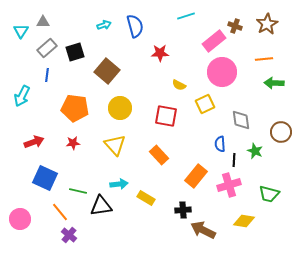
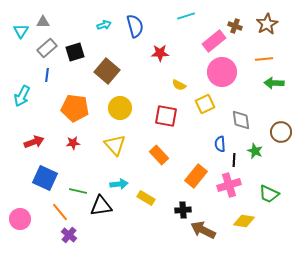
green trapezoid at (269, 194): rotated 10 degrees clockwise
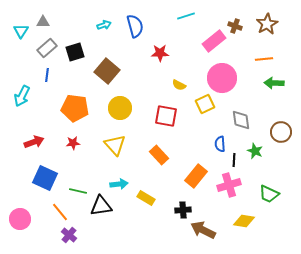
pink circle at (222, 72): moved 6 px down
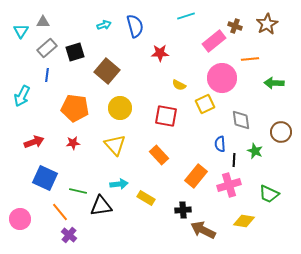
orange line at (264, 59): moved 14 px left
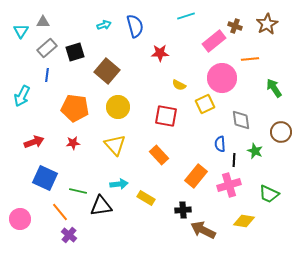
green arrow at (274, 83): moved 5 px down; rotated 54 degrees clockwise
yellow circle at (120, 108): moved 2 px left, 1 px up
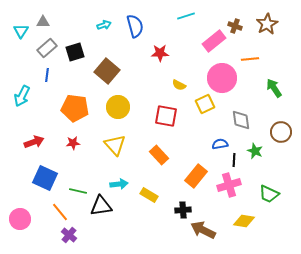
blue semicircle at (220, 144): rotated 84 degrees clockwise
yellow rectangle at (146, 198): moved 3 px right, 3 px up
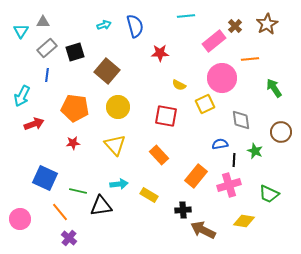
cyan line at (186, 16): rotated 12 degrees clockwise
brown cross at (235, 26): rotated 24 degrees clockwise
red arrow at (34, 142): moved 18 px up
purple cross at (69, 235): moved 3 px down
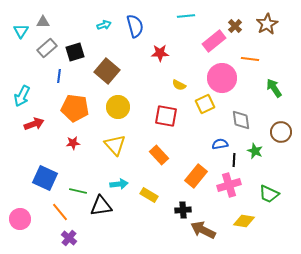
orange line at (250, 59): rotated 12 degrees clockwise
blue line at (47, 75): moved 12 px right, 1 px down
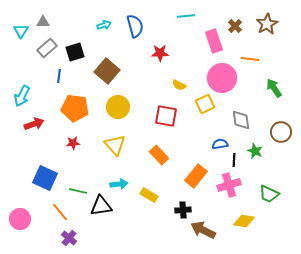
pink rectangle at (214, 41): rotated 70 degrees counterclockwise
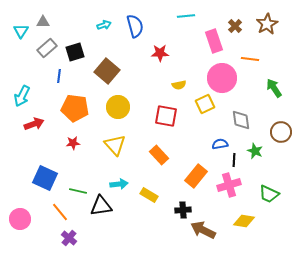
yellow semicircle at (179, 85): rotated 40 degrees counterclockwise
